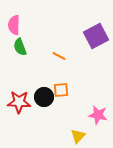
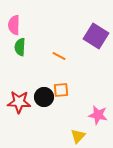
purple square: rotated 30 degrees counterclockwise
green semicircle: rotated 24 degrees clockwise
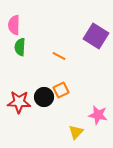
orange square: rotated 21 degrees counterclockwise
yellow triangle: moved 2 px left, 4 px up
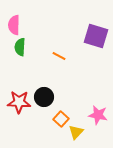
purple square: rotated 15 degrees counterclockwise
orange square: moved 29 px down; rotated 21 degrees counterclockwise
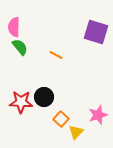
pink semicircle: moved 2 px down
purple square: moved 4 px up
green semicircle: rotated 138 degrees clockwise
orange line: moved 3 px left, 1 px up
red star: moved 2 px right
pink star: rotated 30 degrees counterclockwise
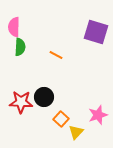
green semicircle: rotated 42 degrees clockwise
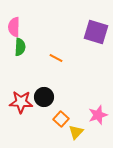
orange line: moved 3 px down
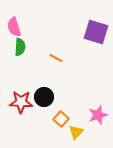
pink semicircle: rotated 18 degrees counterclockwise
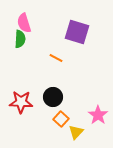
pink semicircle: moved 10 px right, 4 px up
purple square: moved 19 px left
green semicircle: moved 8 px up
black circle: moved 9 px right
pink star: rotated 18 degrees counterclockwise
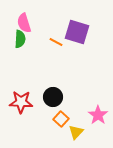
orange line: moved 16 px up
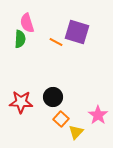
pink semicircle: moved 3 px right
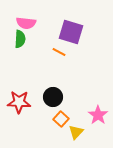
pink semicircle: moved 1 px left; rotated 66 degrees counterclockwise
purple square: moved 6 px left
orange line: moved 3 px right, 10 px down
red star: moved 2 px left
